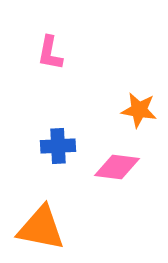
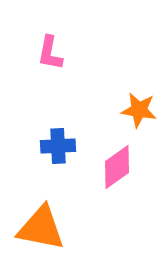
pink diamond: rotated 42 degrees counterclockwise
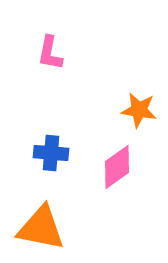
blue cross: moved 7 px left, 7 px down; rotated 8 degrees clockwise
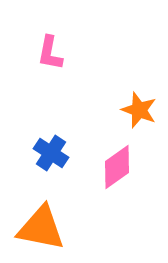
orange star: rotated 12 degrees clockwise
blue cross: rotated 28 degrees clockwise
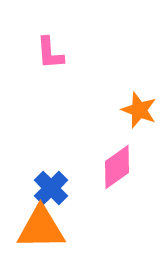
pink L-shape: rotated 15 degrees counterclockwise
blue cross: moved 35 px down; rotated 12 degrees clockwise
orange triangle: rotated 12 degrees counterclockwise
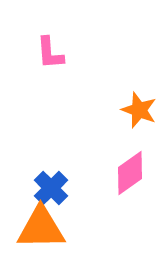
pink diamond: moved 13 px right, 6 px down
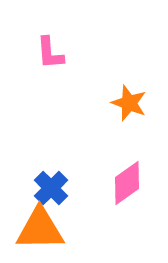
orange star: moved 10 px left, 7 px up
pink diamond: moved 3 px left, 10 px down
orange triangle: moved 1 px left, 1 px down
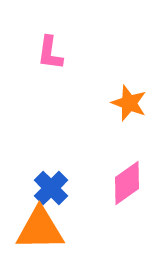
pink L-shape: rotated 12 degrees clockwise
